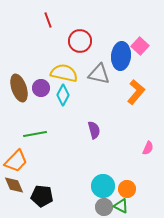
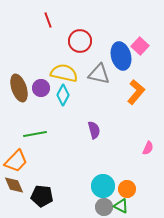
blue ellipse: rotated 20 degrees counterclockwise
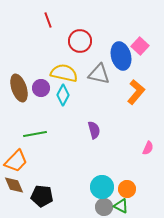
cyan circle: moved 1 px left, 1 px down
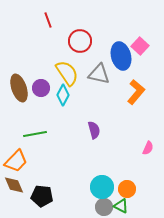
yellow semicircle: moved 3 px right; rotated 44 degrees clockwise
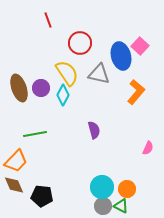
red circle: moved 2 px down
gray circle: moved 1 px left, 1 px up
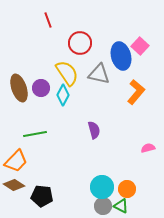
pink semicircle: rotated 128 degrees counterclockwise
brown diamond: rotated 35 degrees counterclockwise
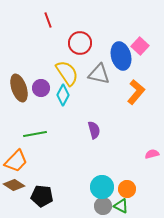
pink semicircle: moved 4 px right, 6 px down
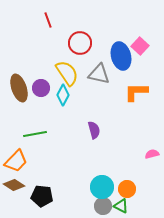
orange L-shape: rotated 130 degrees counterclockwise
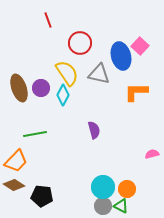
cyan circle: moved 1 px right
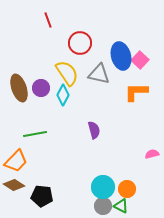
pink square: moved 14 px down
